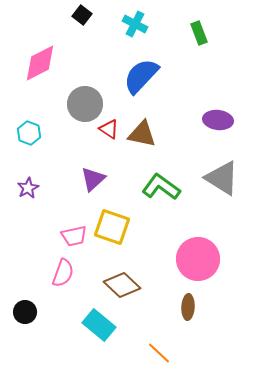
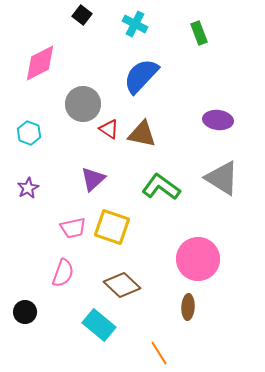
gray circle: moved 2 px left
pink trapezoid: moved 1 px left, 8 px up
orange line: rotated 15 degrees clockwise
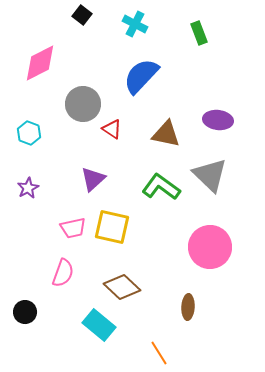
red triangle: moved 3 px right
brown triangle: moved 24 px right
gray triangle: moved 12 px left, 3 px up; rotated 12 degrees clockwise
yellow square: rotated 6 degrees counterclockwise
pink circle: moved 12 px right, 12 px up
brown diamond: moved 2 px down
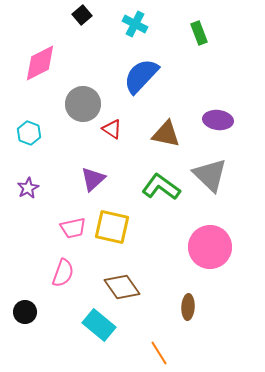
black square: rotated 12 degrees clockwise
brown diamond: rotated 12 degrees clockwise
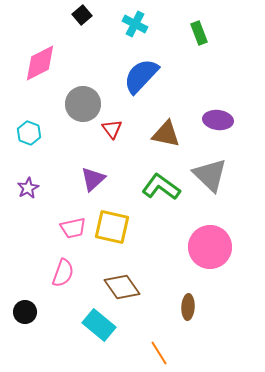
red triangle: rotated 20 degrees clockwise
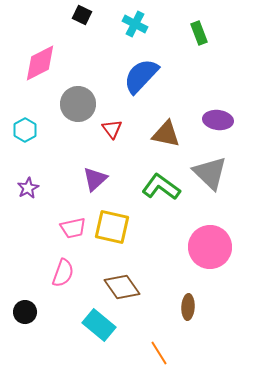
black square: rotated 24 degrees counterclockwise
gray circle: moved 5 px left
cyan hexagon: moved 4 px left, 3 px up; rotated 10 degrees clockwise
gray triangle: moved 2 px up
purple triangle: moved 2 px right
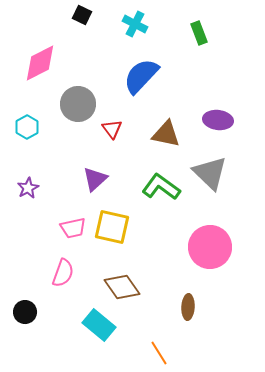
cyan hexagon: moved 2 px right, 3 px up
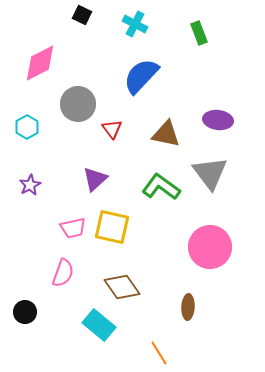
gray triangle: rotated 9 degrees clockwise
purple star: moved 2 px right, 3 px up
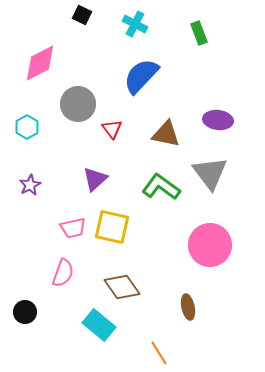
pink circle: moved 2 px up
brown ellipse: rotated 15 degrees counterclockwise
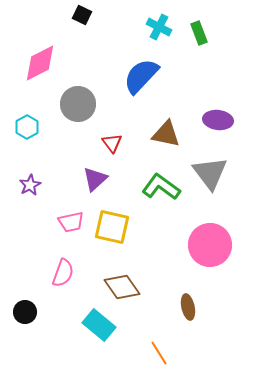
cyan cross: moved 24 px right, 3 px down
red triangle: moved 14 px down
pink trapezoid: moved 2 px left, 6 px up
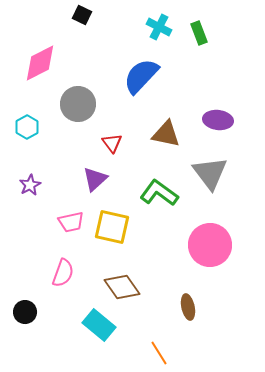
green L-shape: moved 2 px left, 6 px down
